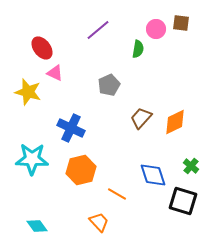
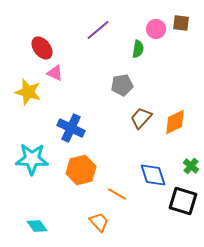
gray pentagon: moved 13 px right; rotated 15 degrees clockwise
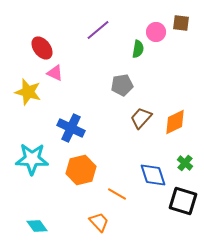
pink circle: moved 3 px down
green cross: moved 6 px left, 3 px up
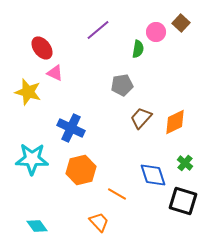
brown square: rotated 36 degrees clockwise
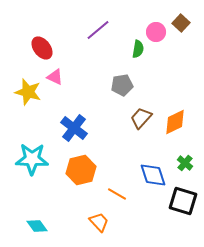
pink triangle: moved 4 px down
blue cross: moved 3 px right; rotated 12 degrees clockwise
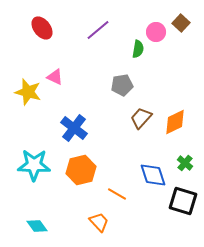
red ellipse: moved 20 px up
cyan star: moved 2 px right, 6 px down
